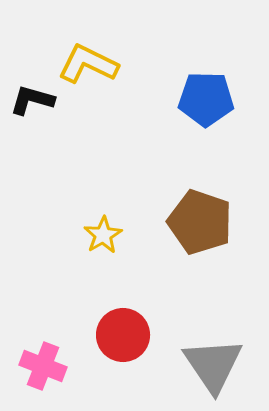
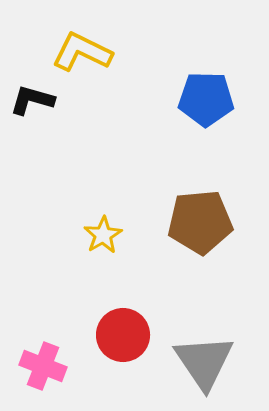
yellow L-shape: moved 6 px left, 12 px up
brown pentagon: rotated 24 degrees counterclockwise
gray triangle: moved 9 px left, 3 px up
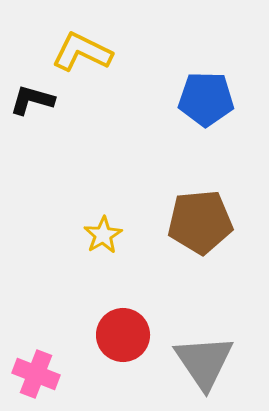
pink cross: moved 7 px left, 8 px down
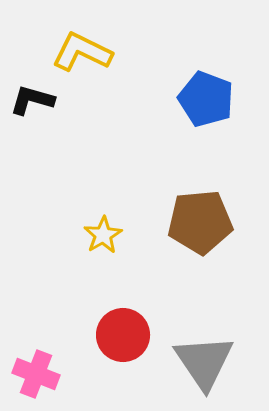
blue pentagon: rotated 20 degrees clockwise
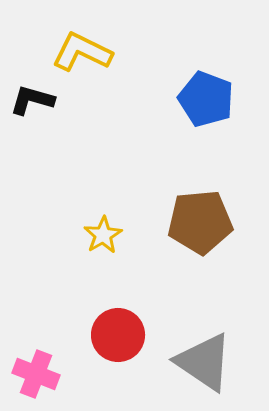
red circle: moved 5 px left
gray triangle: rotated 22 degrees counterclockwise
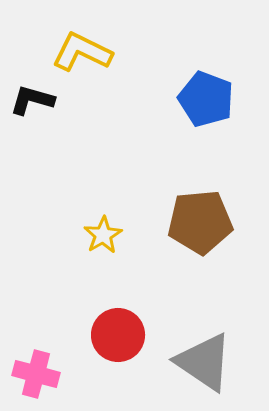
pink cross: rotated 6 degrees counterclockwise
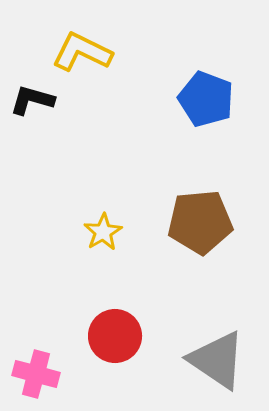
yellow star: moved 3 px up
red circle: moved 3 px left, 1 px down
gray triangle: moved 13 px right, 2 px up
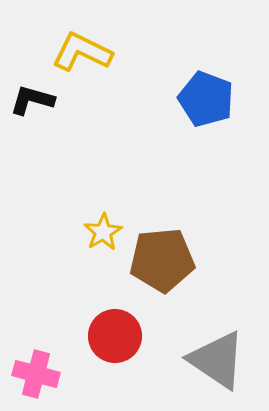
brown pentagon: moved 38 px left, 38 px down
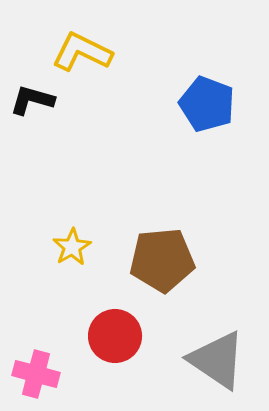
blue pentagon: moved 1 px right, 5 px down
yellow star: moved 31 px left, 15 px down
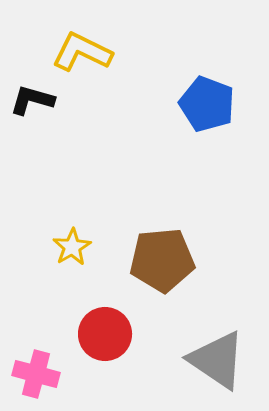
red circle: moved 10 px left, 2 px up
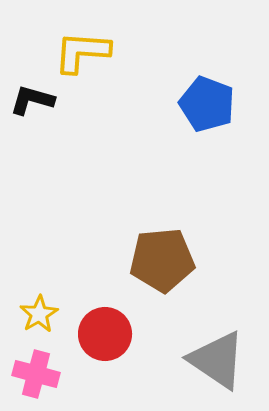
yellow L-shape: rotated 22 degrees counterclockwise
yellow star: moved 33 px left, 67 px down
